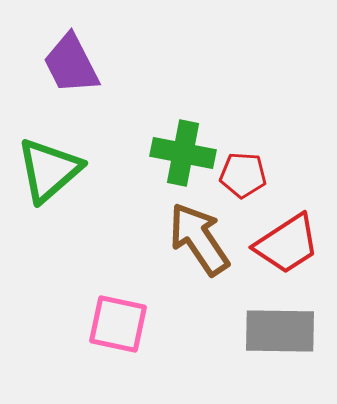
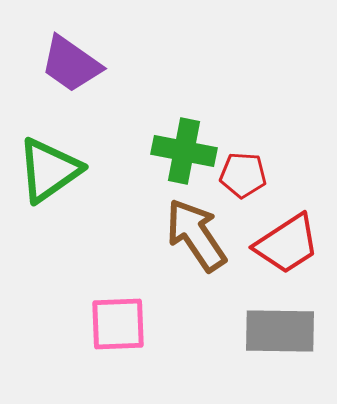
purple trapezoid: rotated 28 degrees counterclockwise
green cross: moved 1 px right, 2 px up
green triangle: rotated 6 degrees clockwise
brown arrow: moved 3 px left, 4 px up
pink square: rotated 14 degrees counterclockwise
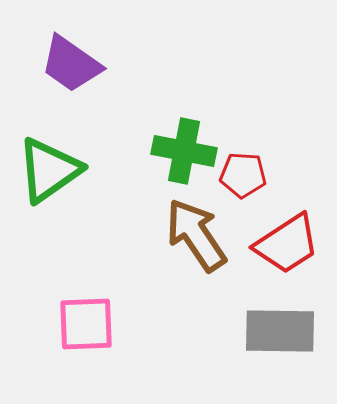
pink square: moved 32 px left
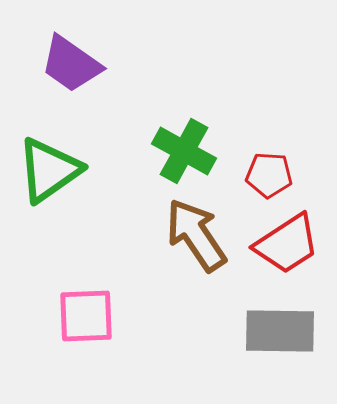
green cross: rotated 18 degrees clockwise
red pentagon: moved 26 px right
pink square: moved 8 px up
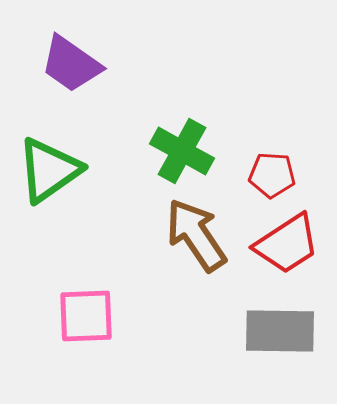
green cross: moved 2 px left
red pentagon: moved 3 px right
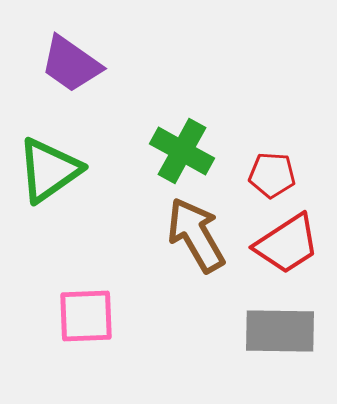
brown arrow: rotated 4 degrees clockwise
